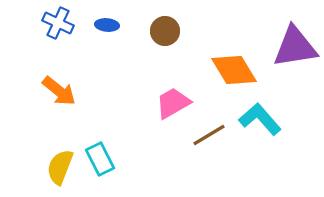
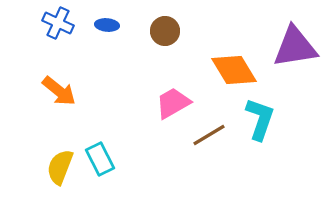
cyan L-shape: rotated 60 degrees clockwise
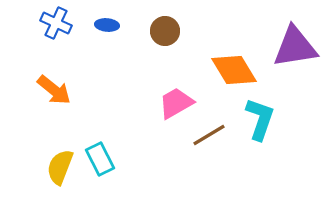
blue cross: moved 2 px left
orange arrow: moved 5 px left, 1 px up
pink trapezoid: moved 3 px right
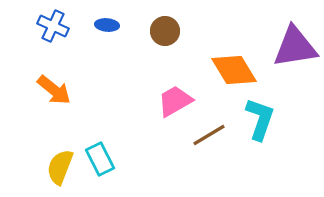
blue cross: moved 3 px left, 3 px down
pink trapezoid: moved 1 px left, 2 px up
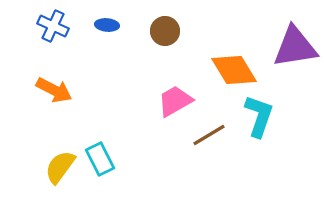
orange arrow: rotated 12 degrees counterclockwise
cyan L-shape: moved 1 px left, 3 px up
yellow semicircle: rotated 15 degrees clockwise
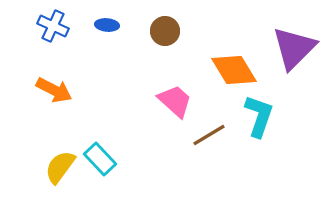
purple triangle: moved 1 px left, 1 px down; rotated 36 degrees counterclockwise
pink trapezoid: rotated 72 degrees clockwise
cyan rectangle: rotated 16 degrees counterclockwise
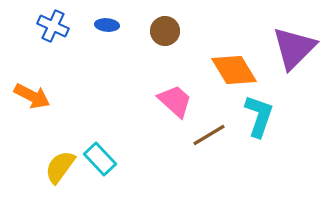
orange arrow: moved 22 px left, 6 px down
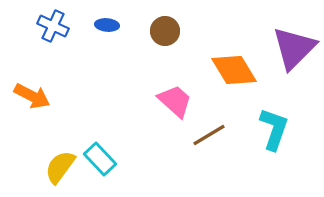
cyan L-shape: moved 15 px right, 13 px down
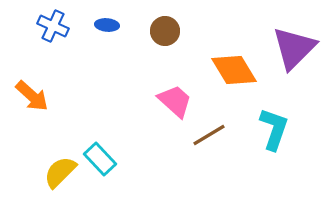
orange arrow: rotated 15 degrees clockwise
yellow semicircle: moved 5 px down; rotated 9 degrees clockwise
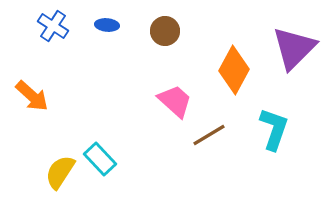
blue cross: rotated 8 degrees clockwise
orange diamond: rotated 60 degrees clockwise
yellow semicircle: rotated 12 degrees counterclockwise
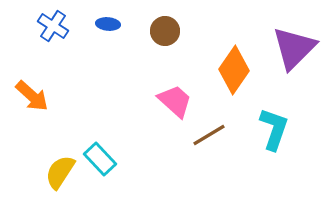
blue ellipse: moved 1 px right, 1 px up
orange diamond: rotated 6 degrees clockwise
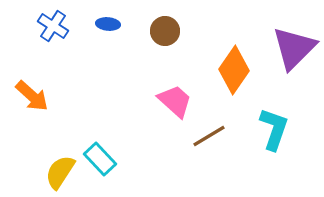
brown line: moved 1 px down
